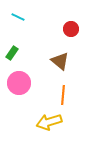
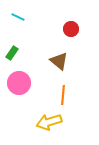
brown triangle: moved 1 px left
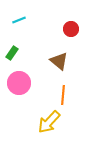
cyan line: moved 1 px right, 3 px down; rotated 48 degrees counterclockwise
yellow arrow: rotated 30 degrees counterclockwise
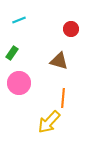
brown triangle: rotated 24 degrees counterclockwise
orange line: moved 3 px down
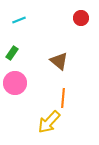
red circle: moved 10 px right, 11 px up
brown triangle: rotated 24 degrees clockwise
pink circle: moved 4 px left
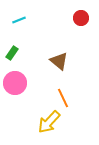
orange line: rotated 30 degrees counterclockwise
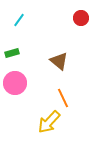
cyan line: rotated 32 degrees counterclockwise
green rectangle: rotated 40 degrees clockwise
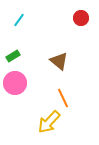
green rectangle: moved 1 px right, 3 px down; rotated 16 degrees counterclockwise
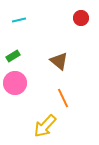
cyan line: rotated 40 degrees clockwise
yellow arrow: moved 4 px left, 4 px down
